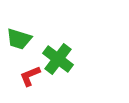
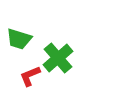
green cross: moved 1 px up; rotated 12 degrees clockwise
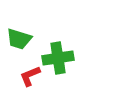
green cross: rotated 32 degrees clockwise
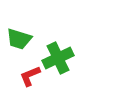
green cross: rotated 16 degrees counterclockwise
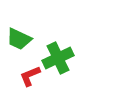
green trapezoid: rotated 8 degrees clockwise
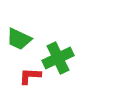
red L-shape: rotated 25 degrees clockwise
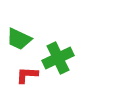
red L-shape: moved 3 px left, 1 px up
